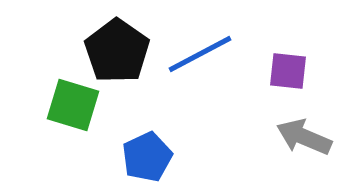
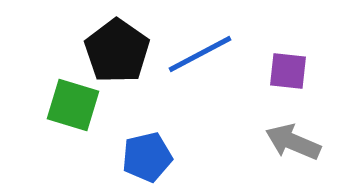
gray arrow: moved 11 px left, 5 px down
blue pentagon: rotated 12 degrees clockwise
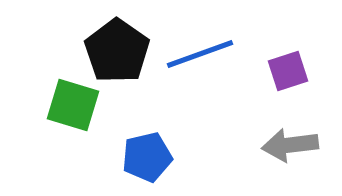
blue line: rotated 8 degrees clockwise
purple square: rotated 24 degrees counterclockwise
gray arrow: moved 3 px left, 3 px down; rotated 30 degrees counterclockwise
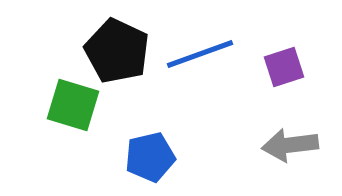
black pentagon: rotated 10 degrees counterclockwise
purple square: moved 4 px left, 4 px up
blue pentagon: moved 3 px right
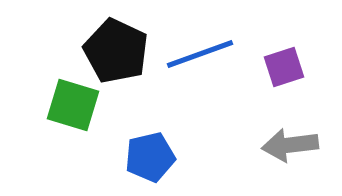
black pentagon: moved 1 px left
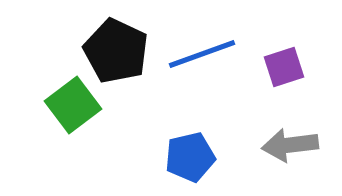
blue line: moved 2 px right
green square: rotated 36 degrees clockwise
blue pentagon: moved 40 px right
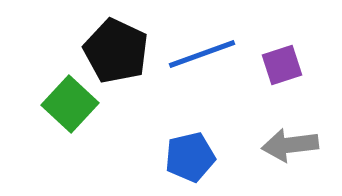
purple square: moved 2 px left, 2 px up
green square: moved 3 px left, 1 px up; rotated 10 degrees counterclockwise
